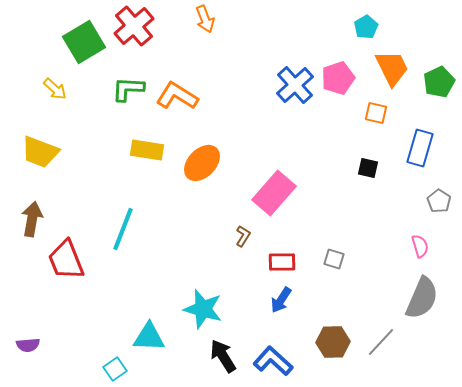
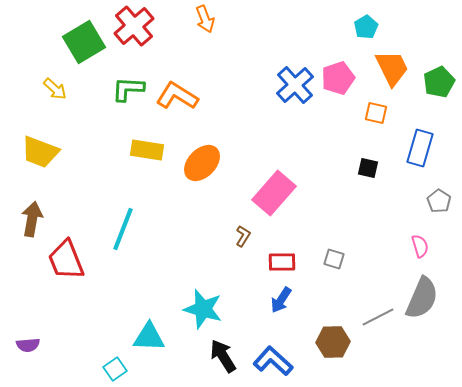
gray line: moved 3 px left, 25 px up; rotated 20 degrees clockwise
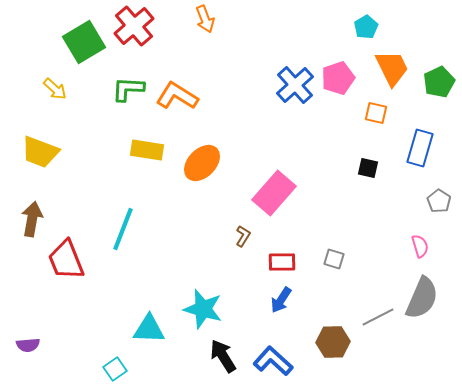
cyan triangle: moved 8 px up
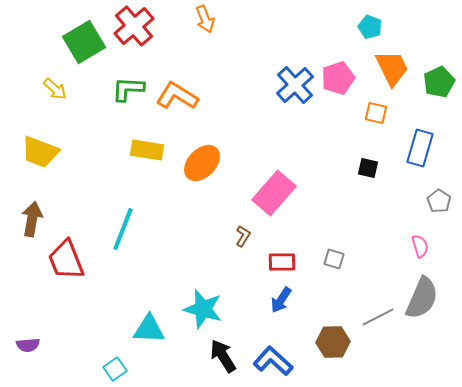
cyan pentagon: moved 4 px right; rotated 20 degrees counterclockwise
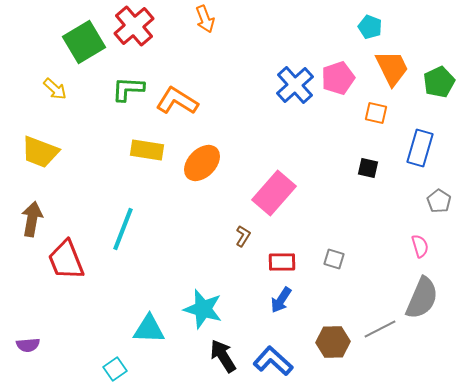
orange L-shape: moved 5 px down
gray line: moved 2 px right, 12 px down
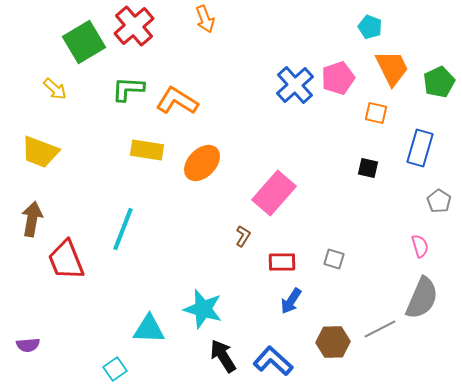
blue arrow: moved 10 px right, 1 px down
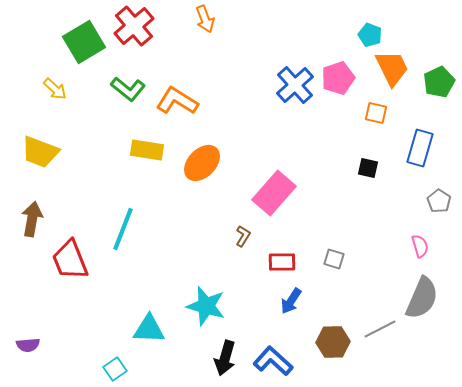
cyan pentagon: moved 8 px down
green L-shape: rotated 144 degrees counterclockwise
red trapezoid: moved 4 px right
cyan star: moved 3 px right, 3 px up
black arrow: moved 2 px right, 2 px down; rotated 132 degrees counterclockwise
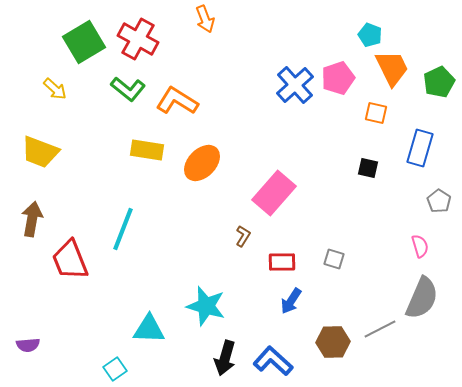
red cross: moved 4 px right, 13 px down; rotated 21 degrees counterclockwise
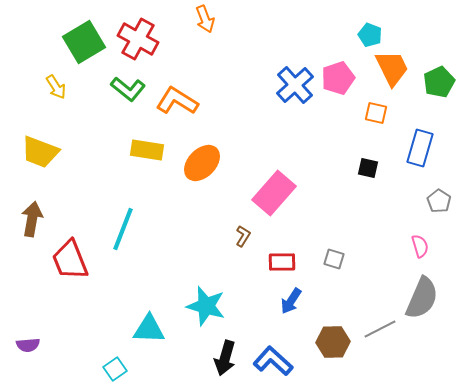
yellow arrow: moved 1 px right, 2 px up; rotated 15 degrees clockwise
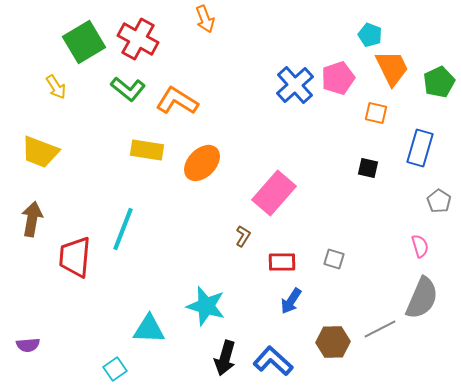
red trapezoid: moved 5 px right, 3 px up; rotated 27 degrees clockwise
